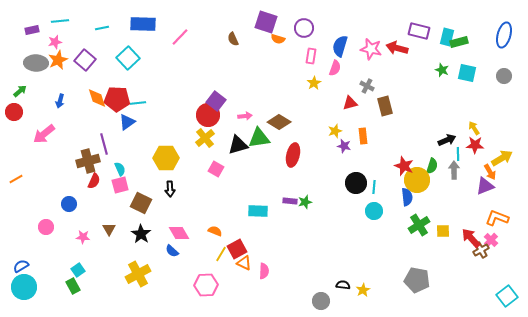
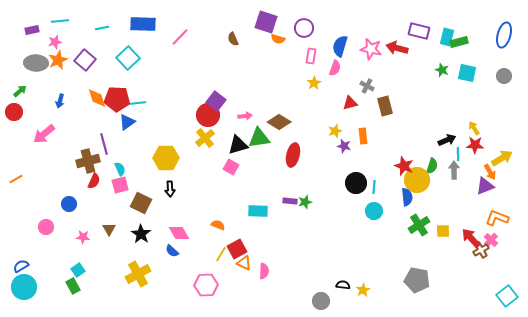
pink square at (216, 169): moved 15 px right, 2 px up
orange semicircle at (215, 231): moved 3 px right, 6 px up
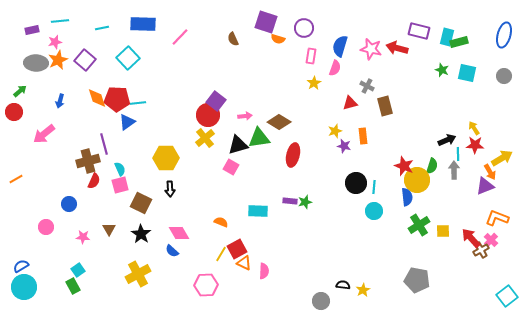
orange semicircle at (218, 225): moved 3 px right, 3 px up
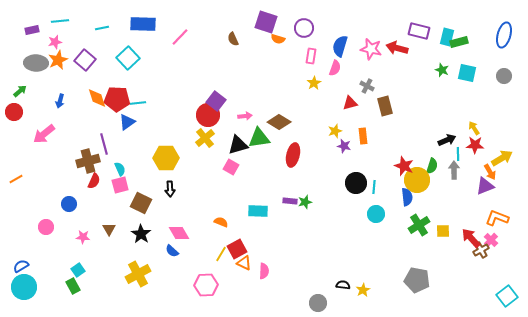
cyan circle at (374, 211): moved 2 px right, 3 px down
gray circle at (321, 301): moved 3 px left, 2 px down
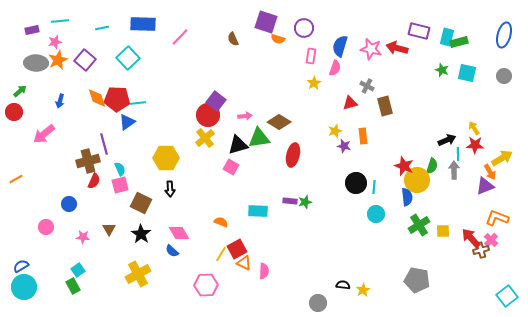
brown cross at (481, 250): rotated 14 degrees clockwise
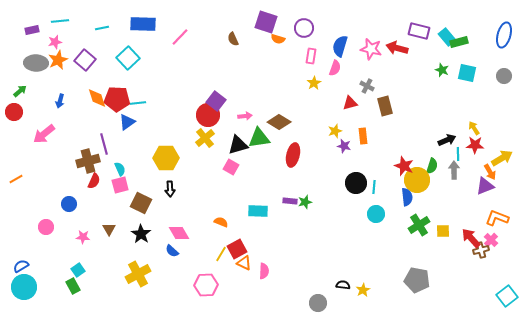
cyan rectangle at (447, 37): rotated 54 degrees counterclockwise
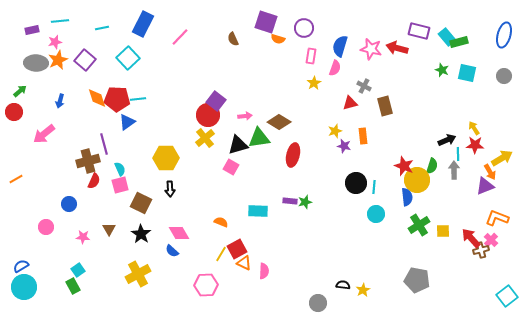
blue rectangle at (143, 24): rotated 65 degrees counterclockwise
gray cross at (367, 86): moved 3 px left
cyan line at (138, 103): moved 4 px up
